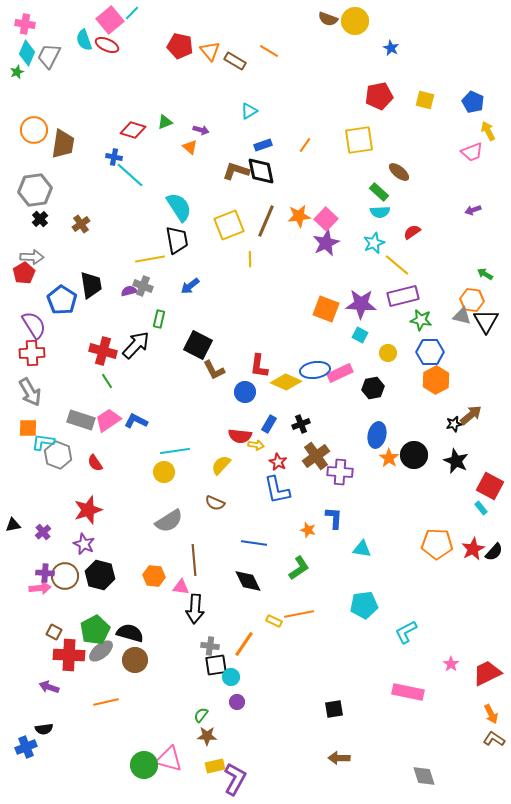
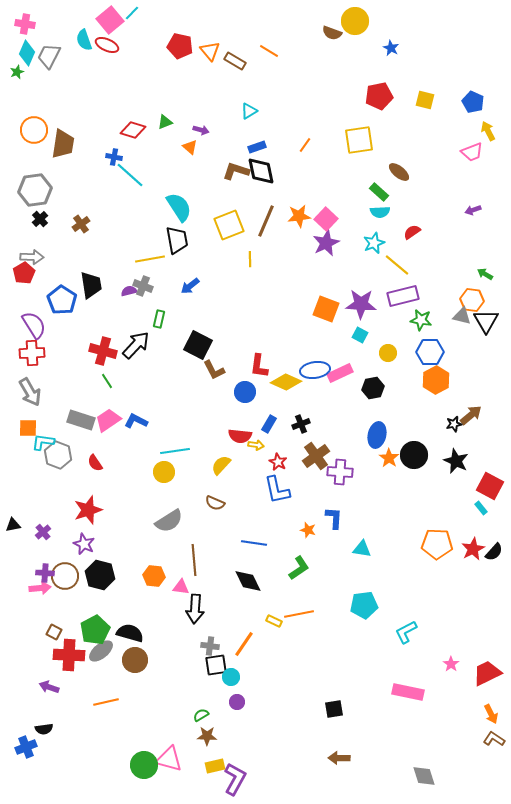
brown semicircle at (328, 19): moved 4 px right, 14 px down
blue rectangle at (263, 145): moved 6 px left, 2 px down
green semicircle at (201, 715): rotated 21 degrees clockwise
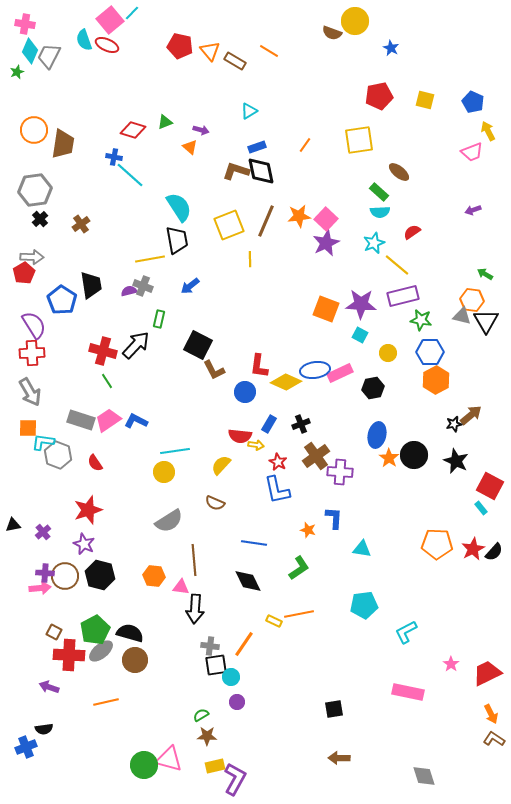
cyan diamond at (27, 53): moved 3 px right, 2 px up
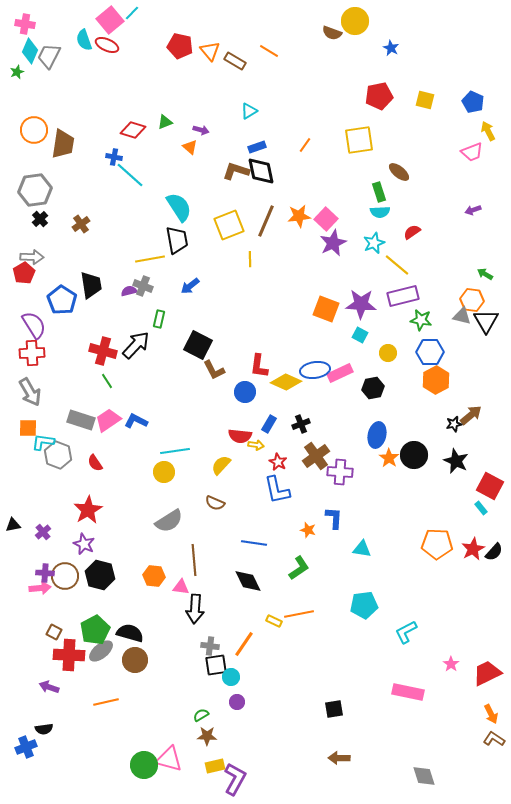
green rectangle at (379, 192): rotated 30 degrees clockwise
purple star at (326, 243): moved 7 px right
red star at (88, 510): rotated 12 degrees counterclockwise
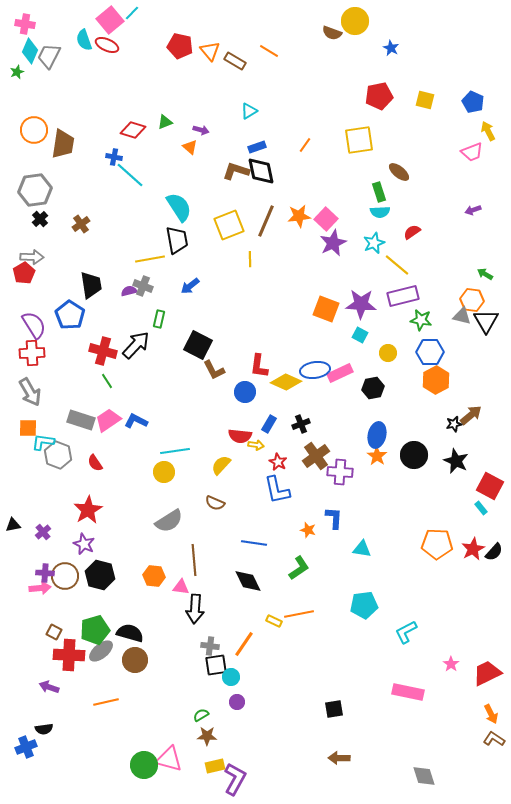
blue pentagon at (62, 300): moved 8 px right, 15 px down
orange star at (389, 458): moved 12 px left, 2 px up
green pentagon at (95, 630): rotated 12 degrees clockwise
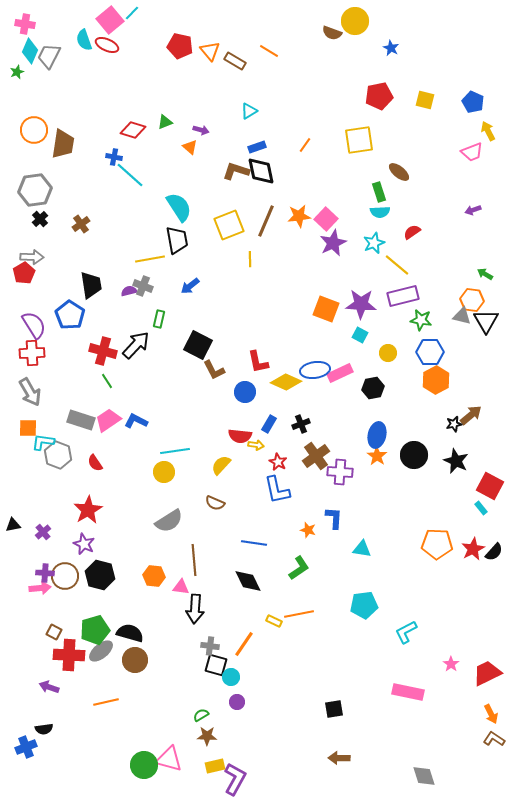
red L-shape at (259, 366): moved 1 px left, 4 px up; rotated 20 degrees counterclockwise
black square at (216, 665): rotated 25 degrees clockwise
